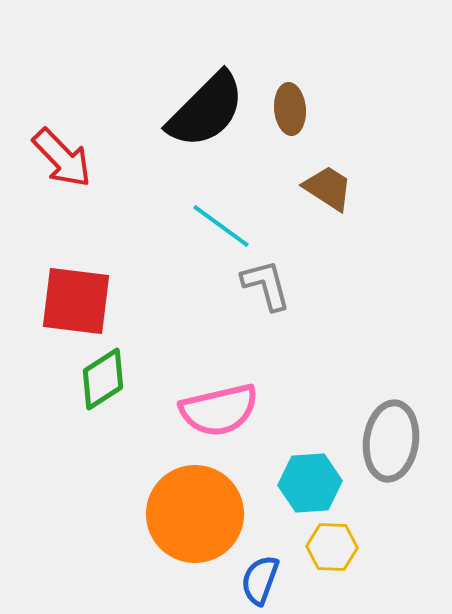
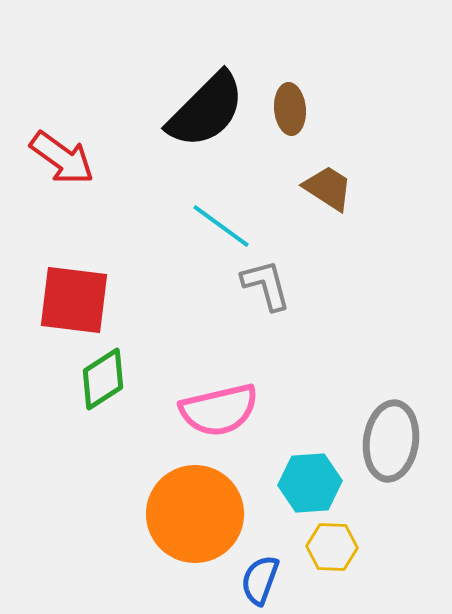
red arrow: rotated 10 degrees counterclockwise
red square: moved 2 px left, 1 px up
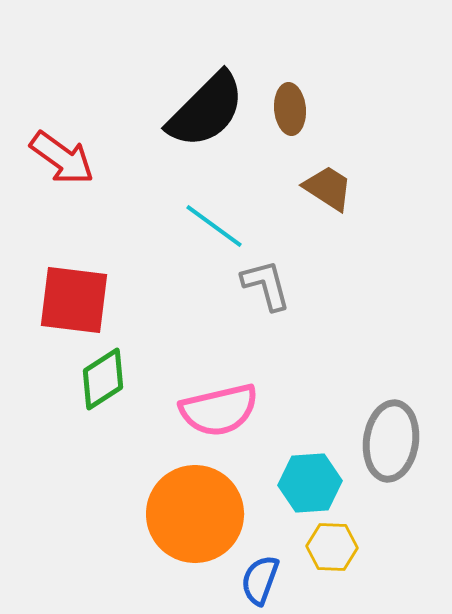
cyan line: moved 7 px left
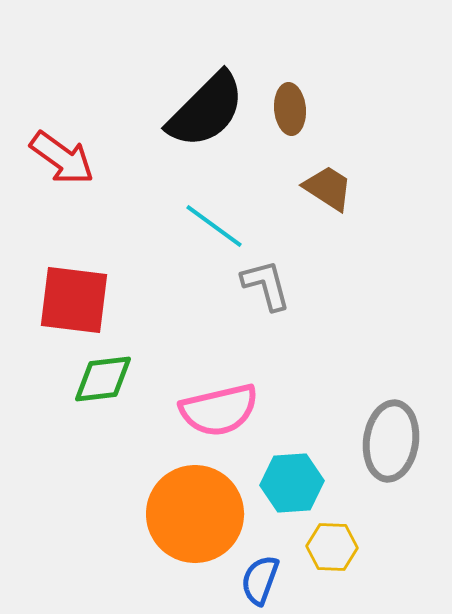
green diamond: rotated 26 degrees clockwise
cyan hexagon: moved 18 px left
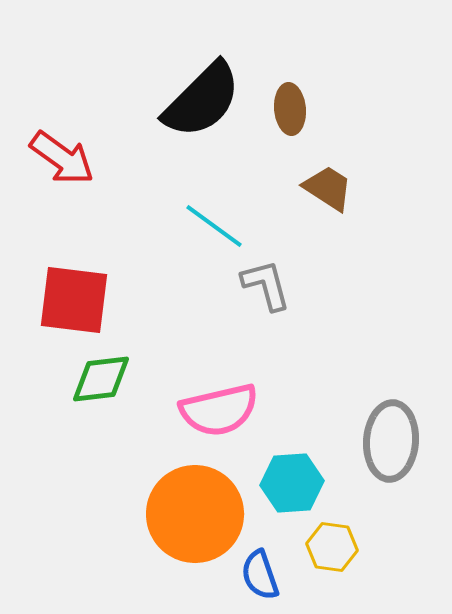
black semicircle: moved 4 px left, 10 px up
green diamond: moved 2 px left
gray ellipse: rotated 4 degrees counterclockwise
yellow hexagon: rotated 6 degrees clockwise
blue semicircle: moved 5 px up; rotated 39 degrees counterclockwise
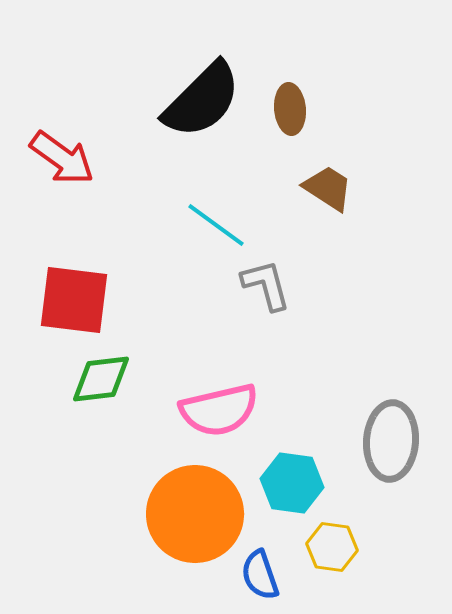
cyan line: moved 2 px right, 1 px up
cyan hexagon: rotated 12 degrees clockwise
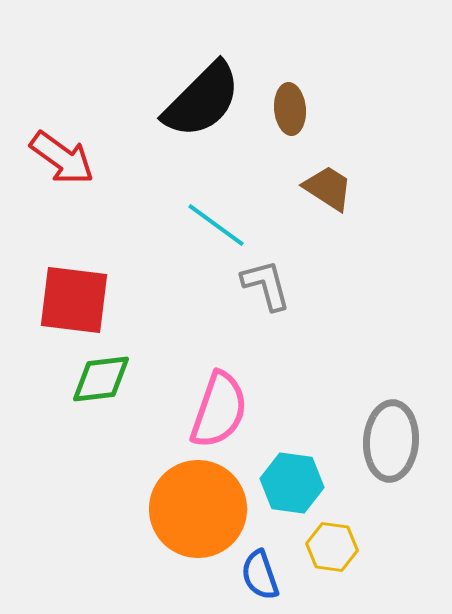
pink semicircle: rotated 58 degrees counterclockwise
orange circle: moved 3 px right, 5 px up
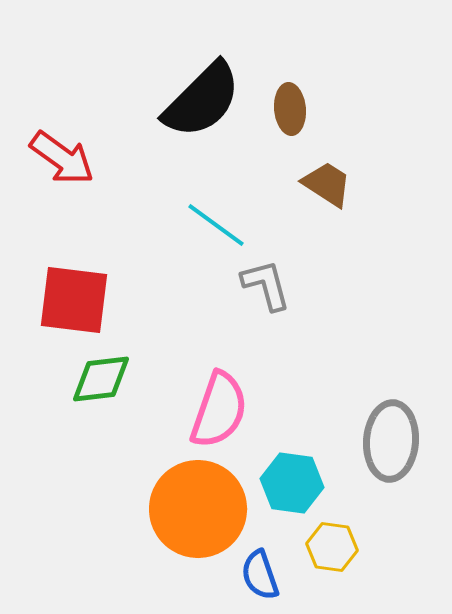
brown trapezoid: moved 1 px left, 4 px up
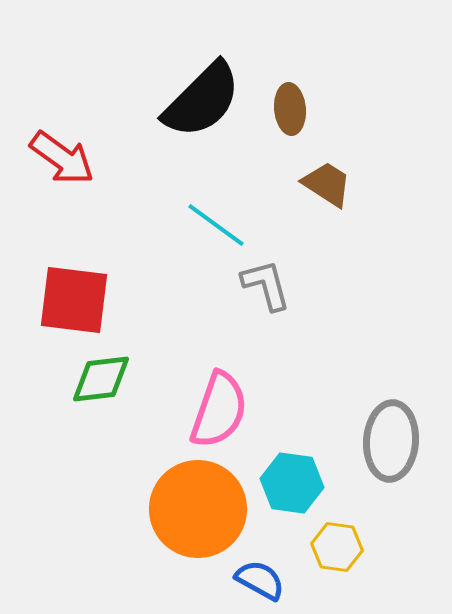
yellow hexagon: moved 5 px right
blue semicircle: moved 5 px down; rotated 138 degrees clockwise
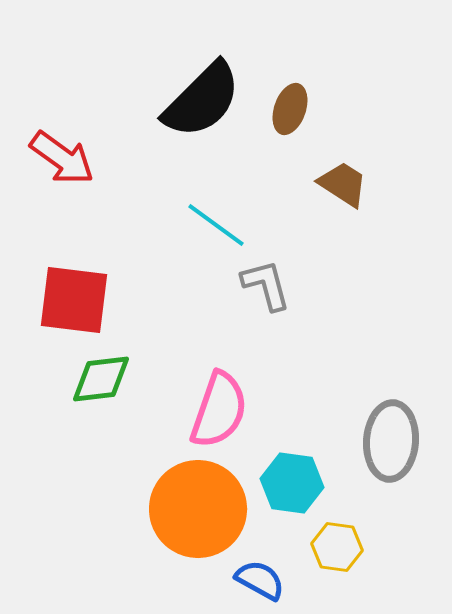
brown ellipse: rotated 24 degrees clockwise
brown trapezoid: moved 16 px right
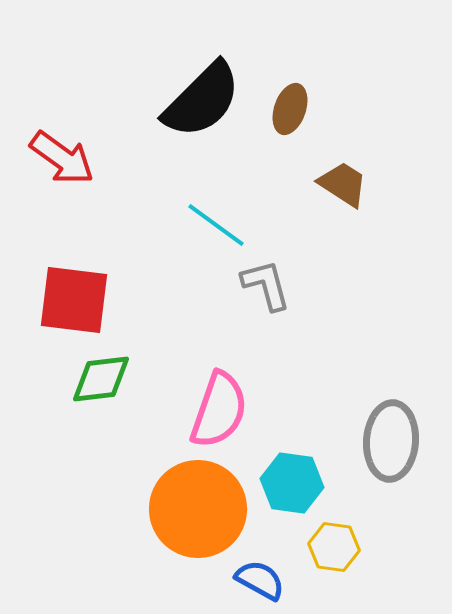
yellow hexagon: moved 3 px left
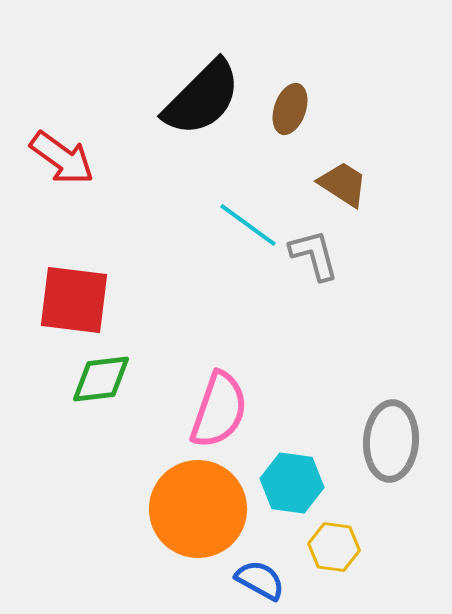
black semicircle: moved 2 px up
cyan line: moved 32 px right
gray L-shape: moved 48 px right, 30 px up
